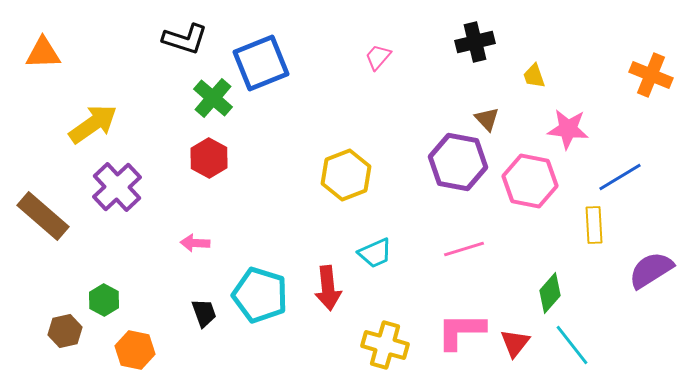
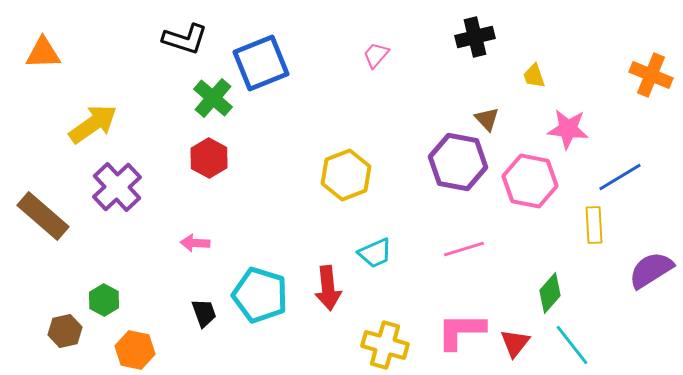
black cross: moved 5 px up
pink trapezoid: moved 2 px left, 2 px up
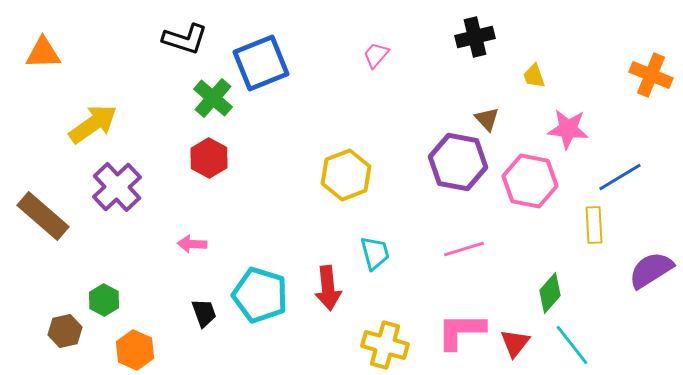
pink arrow: moved 3 px left, 1 px down
cyan trapezoid: rotated 81 degrees counterclockwise
orange hexagon: rotated 12 degrees clockwise
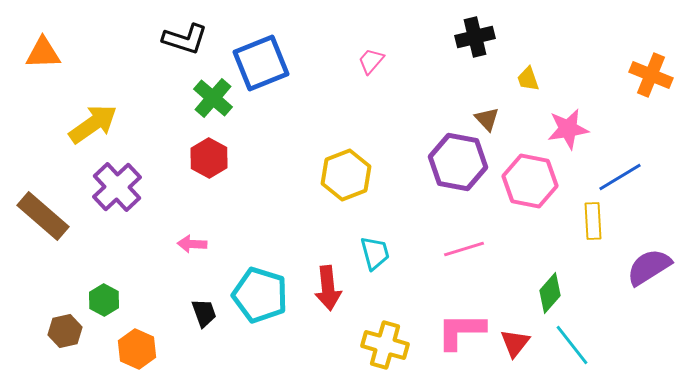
pink trapezoid: moved 5 px left, 6 px down
yellow trapezoid: moved 6 px left, 3 px down
pink star: rotated 15 degrees counterclockwise
yellow rectangle: moved 1 px left, 4 px up
purple semicircle: moved 2 px left, 3 px up
orange hexagon: moved 2 px right, 1 px up
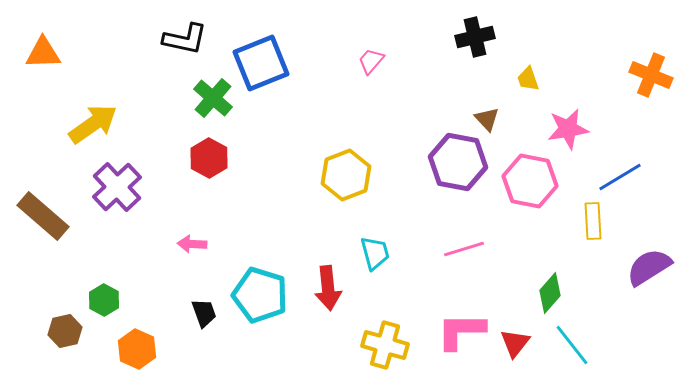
black L-shape: rotated 6 degrees counterclockwise
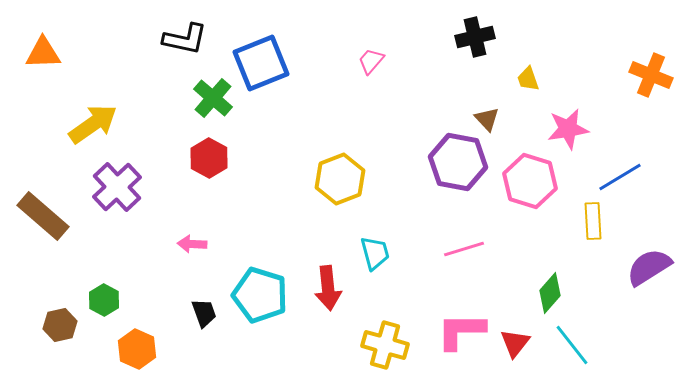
yellow hexagon: moved 6 px left, 4 px down
pink hexagon: rotated 6 degrees clockwise
brown hexagon: moved 5 px left, 6 px up
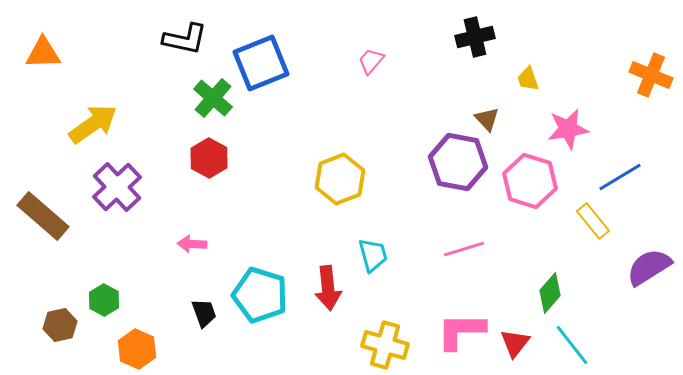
yellow rectangle: rotated 36 degrees counterclockwise
cyan trapezoid: moved 2 px left, 2 px down
